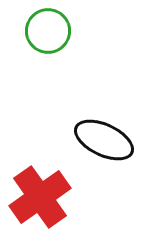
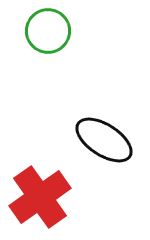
black ellipse: rotated 8 degrees clockwise
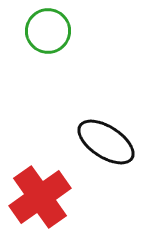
black ellipse: moved 2 px right, 2 px down
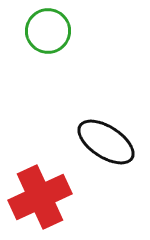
red cross: rotated 10 degrees clockwise
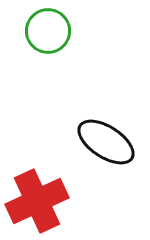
red cross: moved 3 px left, 4 px down
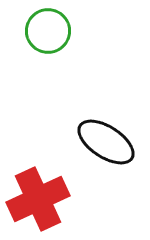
red cross: moved 1 px right, 2 px up
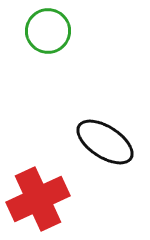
black ellipse: moved 1 px left
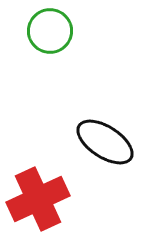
green circle: moved 2 px right
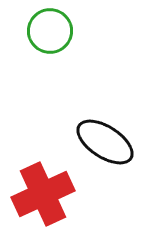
red cross: moved 5 px right, 5 px up
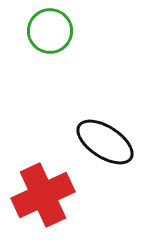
red cross: moved 1 px down
